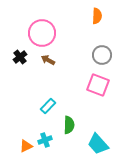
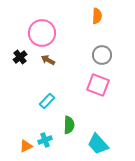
cyan rectangle: moved 1 px left, 5 px up
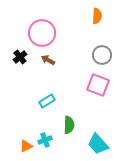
cyan rectangle: rotated 14 degrees clockwise
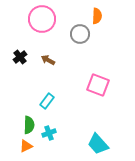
pink circle: moved 14 px up
gray circle: moved 22 px left, 21 px up
cyan rectangle: rotated 21 degrees counterclockwise
green semicircle: moved 40 px left
cyan cross: moved 4 px right, 7 px up
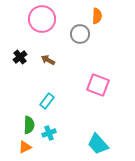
orange triangle: moved 1 px left, 1 px down
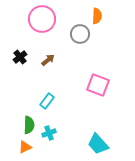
brown arrow: rotated 112 degrees clockwise
